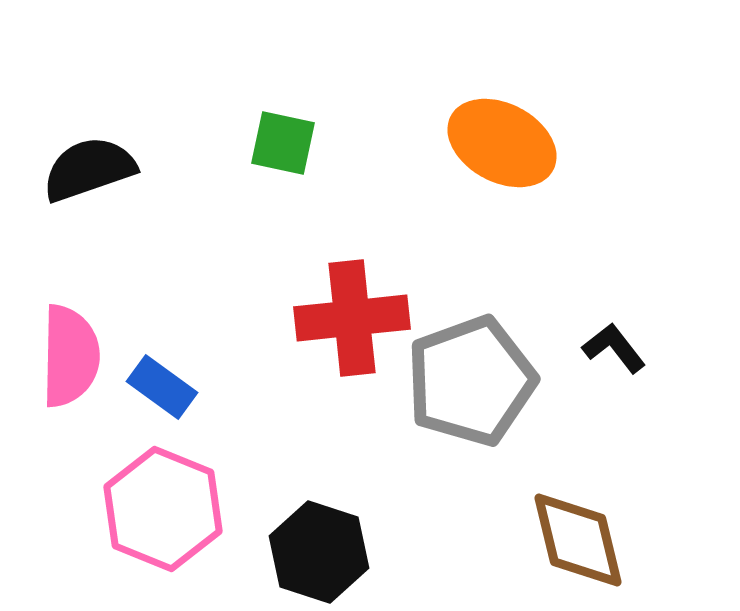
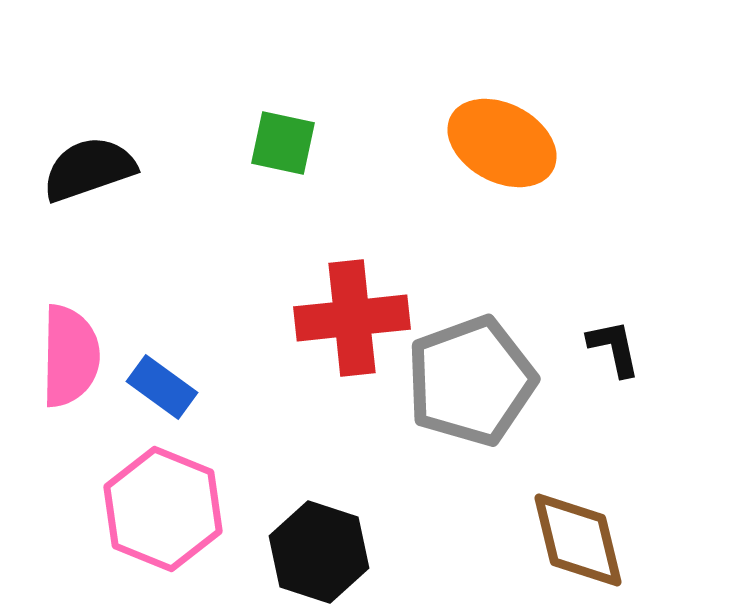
black L-shape: rotated 26 degrees clockwise
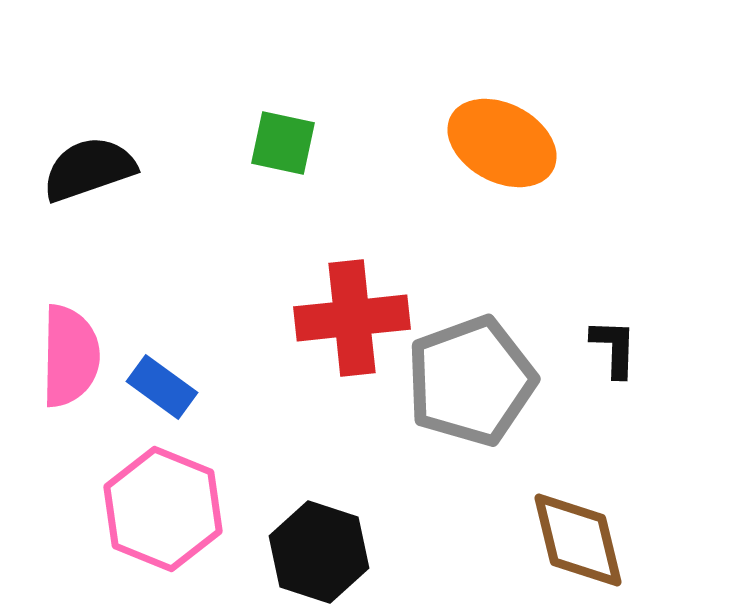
black L-shape: rotated 14 degrees clockwise
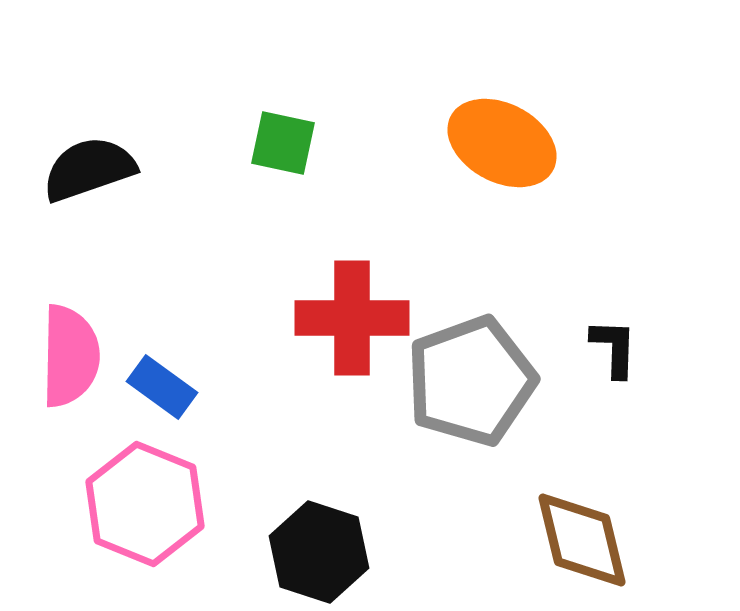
red cross: rotated 6 degrees clockwise
pink hexagon: moved 18 px left, 5 px up
brown diamond: moved 4 px right
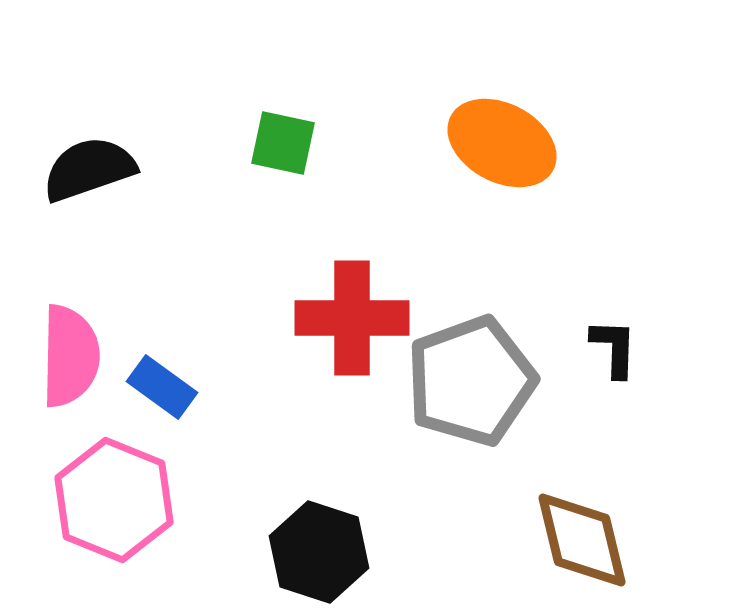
pink hexagon: moved 31 px left, 4 px up
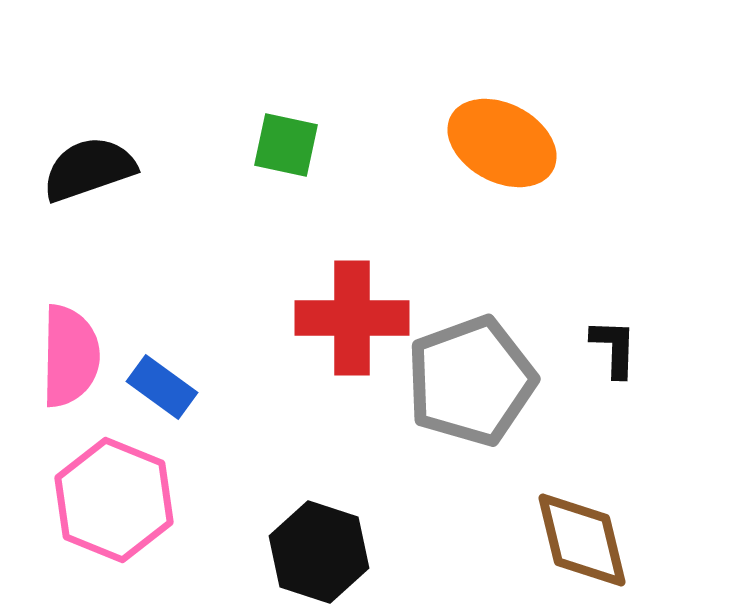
green square: moved 3 px right, 2 px down
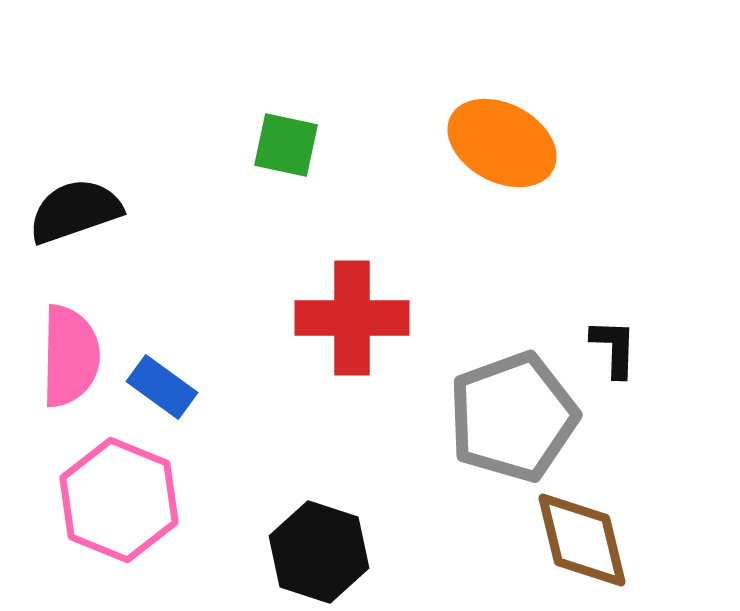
black semicircle: moved 14 px left, 42 px down
gray pentagon: moved 42 px right, 36 px down
pink hexagon: moved 5 px right
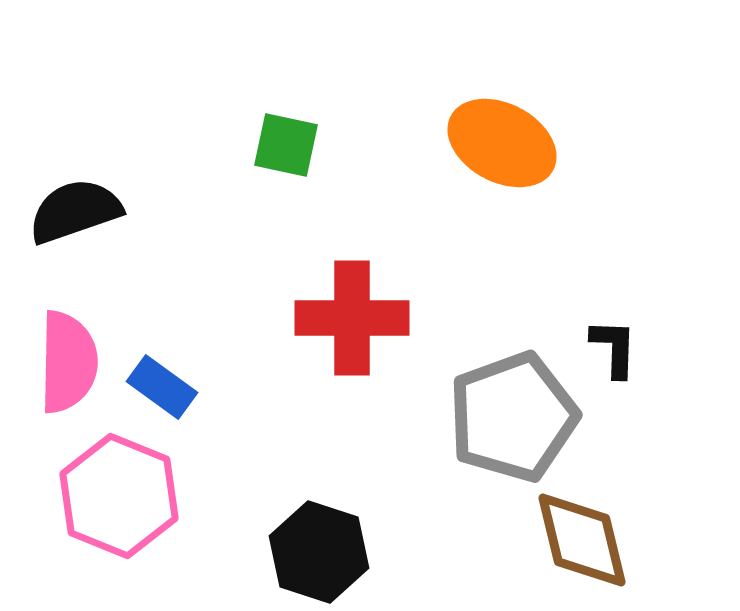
pink semicircle: moved 2 px left, 6 px down
pink hexagon: moved 4 px up
